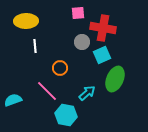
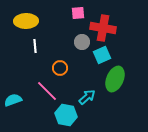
cyan arrow: moved 4 px down
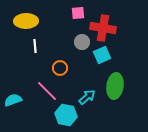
green ellipse: moved 7 px down; rotated 15 degrees counterclockwise
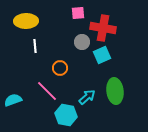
green ellipse: moved 5 px down; rotated 15 degrees counterclockwise
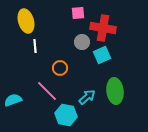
yellow ellipse: rotated 75 degrees clockwise
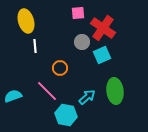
red cross: rotated 25 degrees clockwise
cyan semicircle: moved 4 px up
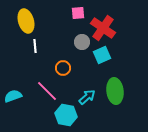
orange circle: moved 3 px right
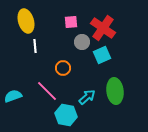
pink square: moved 7 px left, 9 px down
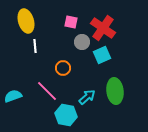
pink square: rotated 16 degrees clockwise
